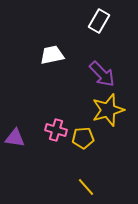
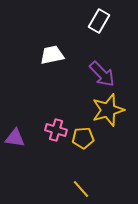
yellow line: moved 5 px left, 2 px down
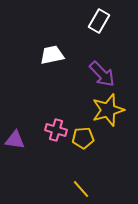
purple triangle: moved 2 px down
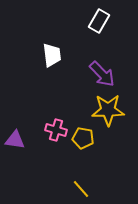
white trapezoid: rotated 95 degrees clockwise
yellow star: rotated 16 degrees clockwise
yellow pentagon: rotated 15 degrees clockwise
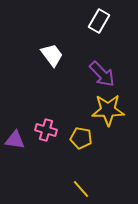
white trapezoid: rotated 30 degrees counterclockwise
pink cross: moved 10 px left
yellow pentagon: moved 2 px left
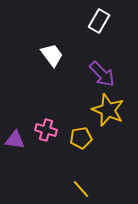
yellow star: rotated 24 degrees clockwise
yellow pentagon: rotated 20 degrees counterclockwise
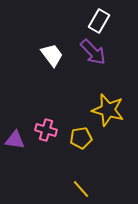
purple arrow: moved 9 px left, 22 px up
yellow star: rotated 8 degrees counterclockwise
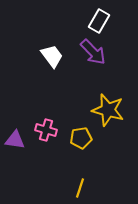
white trapezoid: moved 1 px down
yellow line: moved 1 px left, 1 px up; rotated 60 degrees clockwise
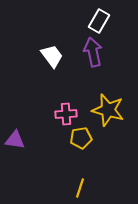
purple arrow: rotated 148 degrees counterclockwise
pink cross: moved 20 px right, 16 px up; rotated 20 degrees counterclockwise
